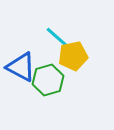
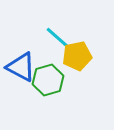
yellow pentagon: moved 4 px right
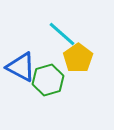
cyan line: moved 3 px right, 5 px up
yellow pentagon: moved 1 px right, 2 px down; rotated 24 degrees counterclockwise
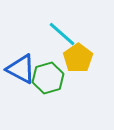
blue triangle: moved 2 px down
green hexagon: moved 2 px up
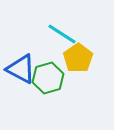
cyan line: rotated 8 degrees counterclockwise
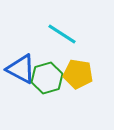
yellow pentagon: moved 16 px down; rotated 28 degrees counterclockwise
green hexagon: moved 1 px left
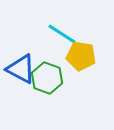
yellow pentagon: moved 3 px right, 18 px up
green hexagon: rotated 24 degrees counterclockwise
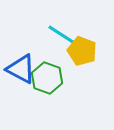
cyan line: moved 1 px down
yellow pentagon: moved 1 px right, 5 px up; rotated 12 degrees clockwise
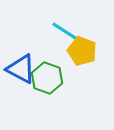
cyan line: moved 4 px right, 3 px up
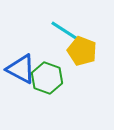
cyan line: moved 1 px left, 1 px up
